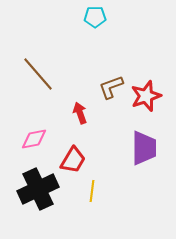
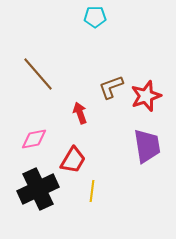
purple trapezoid: moved 3 px right, 2 px up; rotated 9 degrees counterclockwise
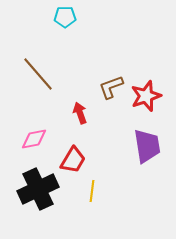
cyan pentagon: moved 30 px left
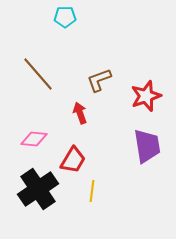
brown L-shape: moved 12 px left, 7 px up
pink diamond: rotated 16 degrees clockwise
black cross: rotated 9 degrees counterclockwise
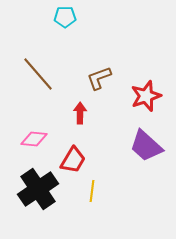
brown L-shape: moved 2 px up
red arrow: rotated 20 degrees clockwise
purple trapezoid: moved 1 px left; rotated 141 degrees clockwise
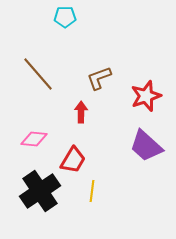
red arrow: moved 1 px right, 1 px up
black cross: moved 2 px right, 2 px down
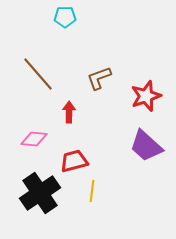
red arrow: moved 12 px left
red trapezoid: moved 1 px right, 1 px down; rotated 136 degrees counterclockwise
black cross: moved 2 px down
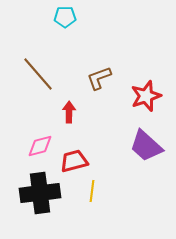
pink diamond: moved 6 px right, 7 px down; rotated 20 degrees counterclockwise
black cross: rotated 27 degrees clockwise
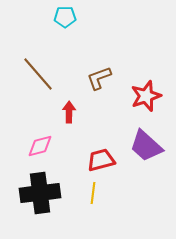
red trapezoid: moved 27 px right, 1 px up
yellow line: moved 1 px right, 2 px down
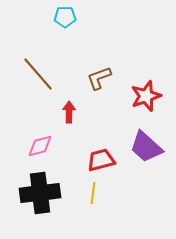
purple trapezoid: moved 1 px down
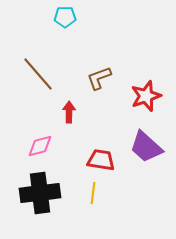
red trapezoid: rotated 24 degrees clockwise
